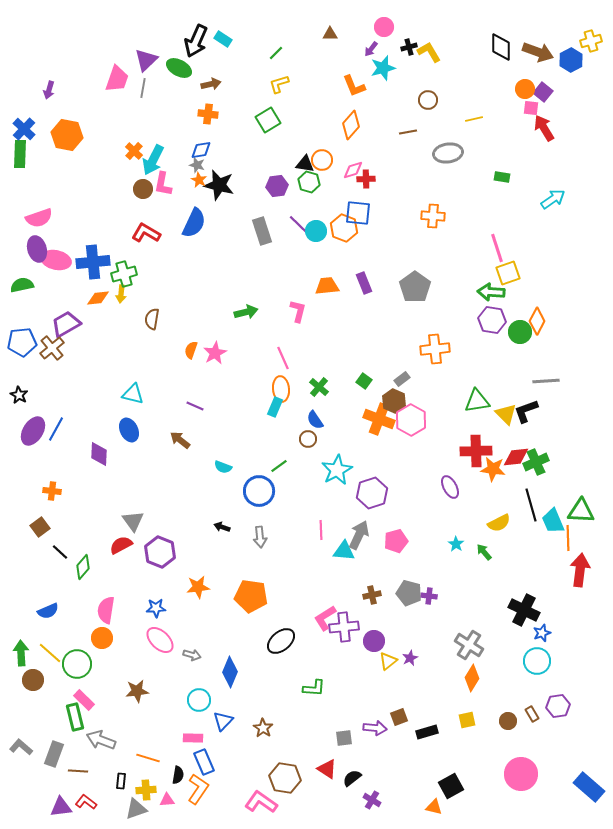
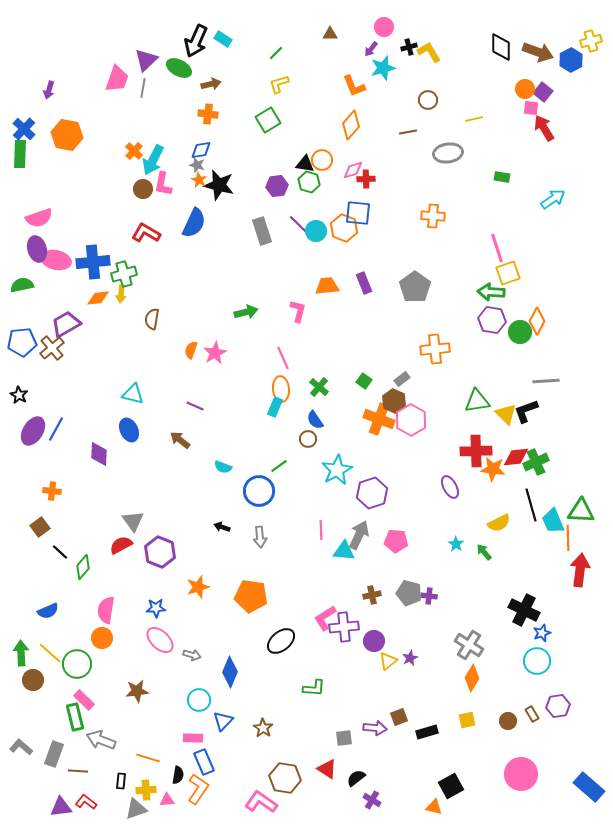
pink pentagon at (396, 541): rotated 20 degrees clockwise
orange star at (198, 587): rotated 10 degrees counterclockwise
black semicircle at (352, 778): moved 4 px right
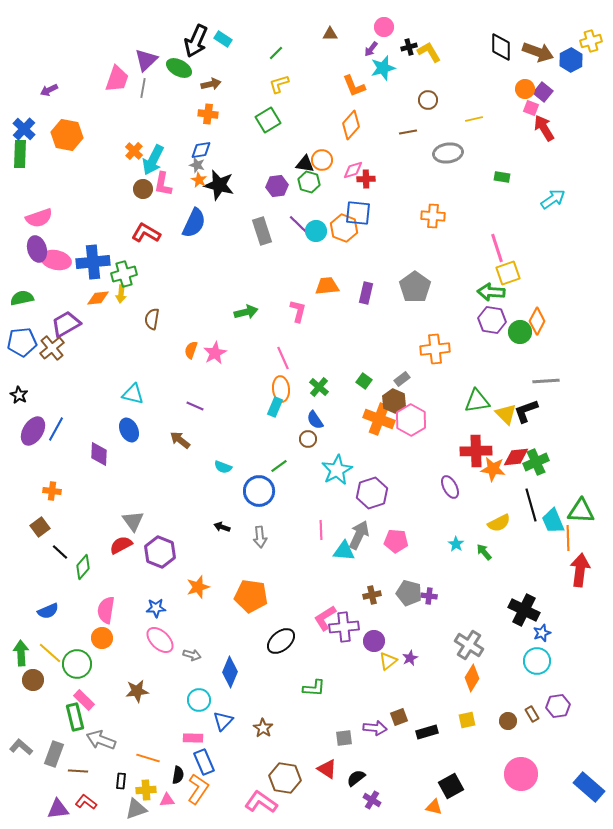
purple arrow at (49, 90): rotated 48 degrees clockwise
pink square at (531, 108): rotated 14 degrees clockwise
purple rectangle at (364, 283): moved 2 px right, 10 px down; rotated 35 degrees clockwise
green semicircle at (22, 285): moved 13 px down
purple triangle at (61, 807): moved 3 px left, 2 px down
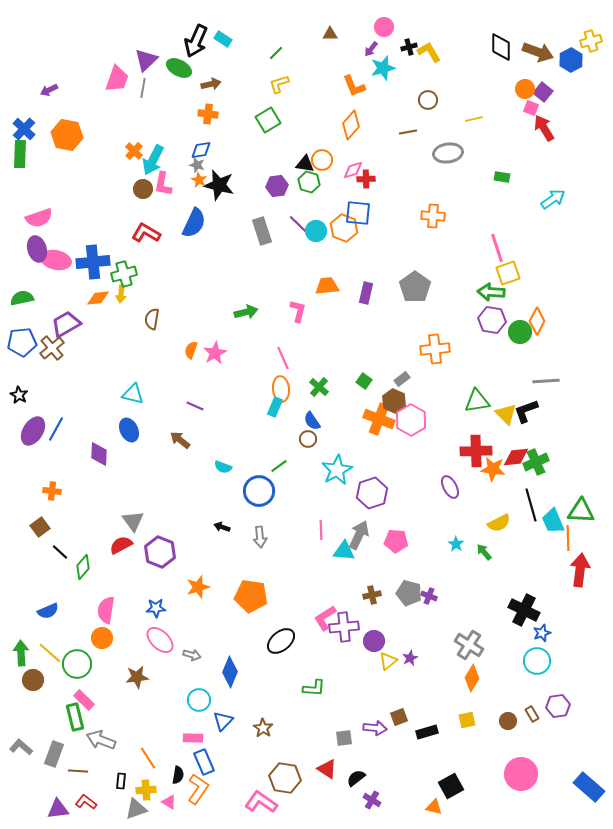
blue semicircle at (315, 420): moved 3 px left, 1 px down
purple cross at (429, 596): rotated 14 degrees clockwise
brown star at (137, 691): moved 14 px up
orange line at (148, 758): rotated 40 degrees clockwise
pink triangle at (167, 800): moved 2 px right, 2 px down; rotated 35 degrees clockwise
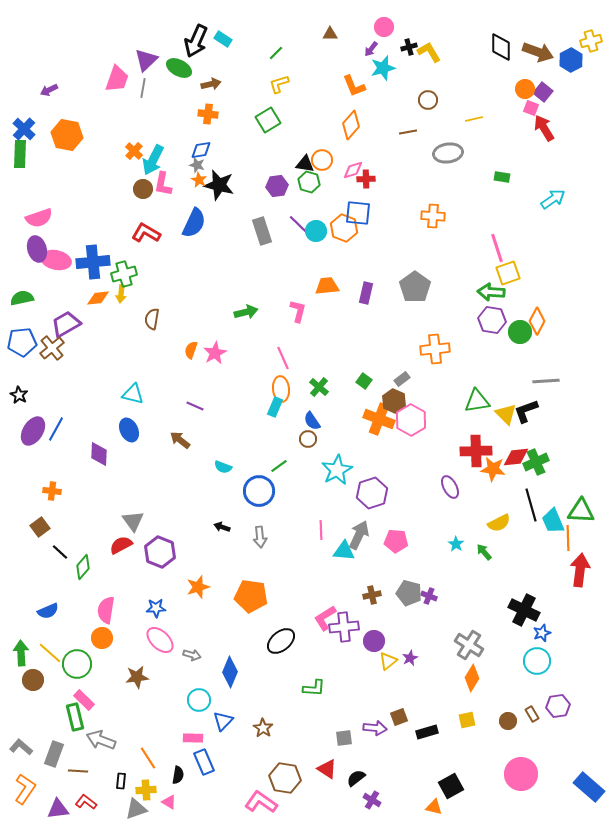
orange L-shape at (198, 789): moved 173 px left
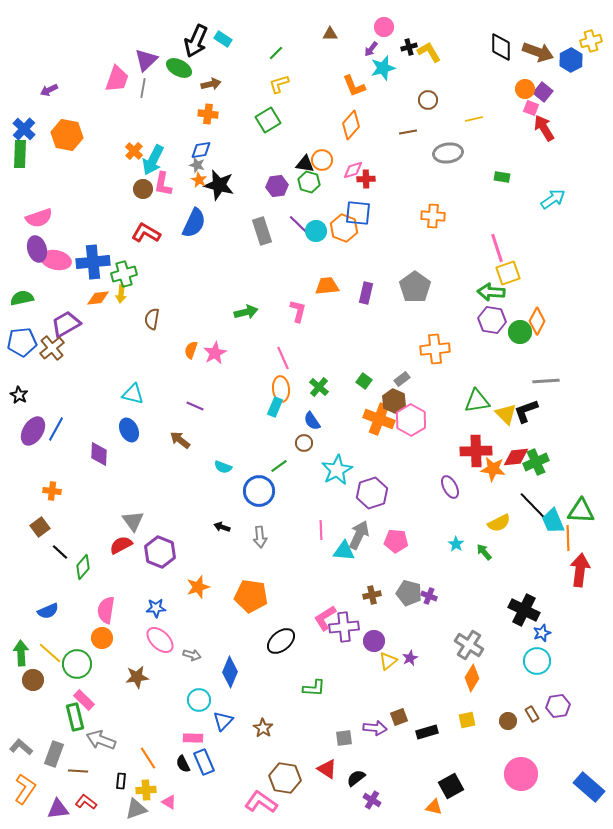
brown circle at (308, 439): moved 4 px left, 4 px down
black line at (531, 505): moved 2 px right, 1 px down; rotated 28 degrees counterclockwise
black semicircle at (178, 775): moved 5 px right, 11 px up; rotated 144 degrees clockwise
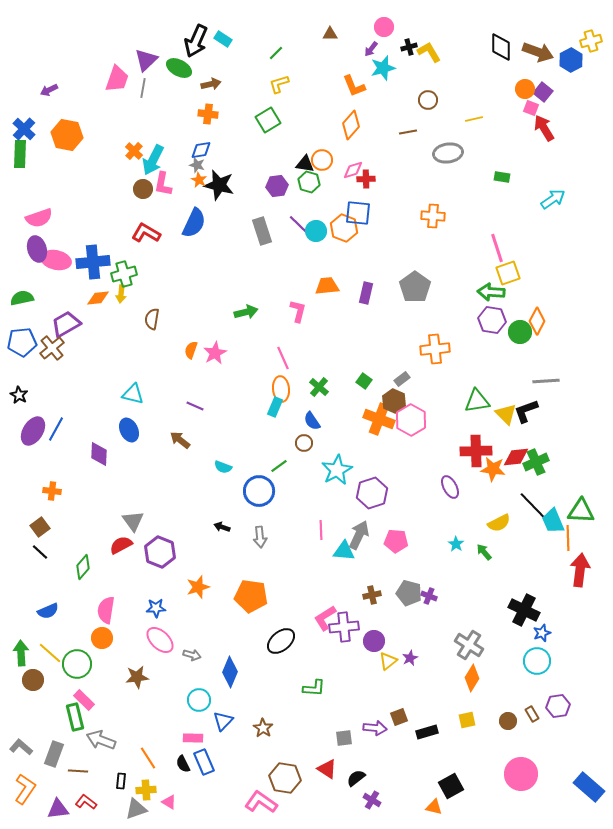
black line at (60, 552): moved 20 px left
